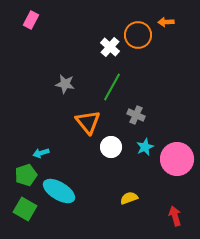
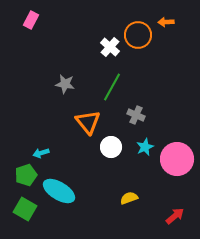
red arrow: rotated 66 degrees clockwise
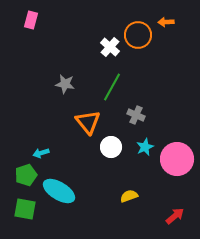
pink rectangle: rotated 12 degrees counterclockwise
yellow semicircle: moved 2 px up
green square: rotated 20 degrees counterclockwise
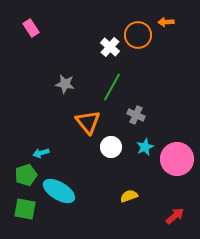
pink rectangle: moved 8 px down; rotated 48 degrees counterclockwise
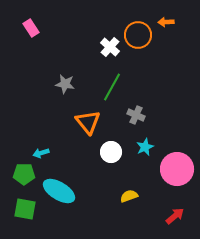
white circle: moved 5 px down
pink circle: moved 10 px down
green pentagon: moved 2 px left, 1 px up; rotated 20 degrees clockwise
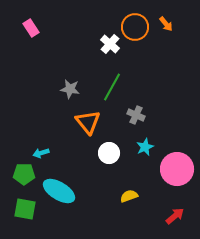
orange arrow: moved 2 px down; rotated 126 degrees counterclockwise
orange circle: moved 3 px left, 8 px up
white cross: moved 3 px up
gray star: moved 5 px right, 5 px down
white circle: moved 2 px left, 1 px down
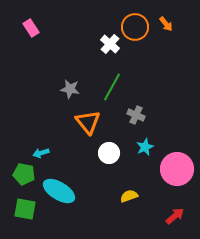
green pentagon: rotated 10 degrees clockwise
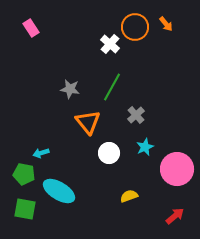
gray cross: rotated 24 degrees clockwise
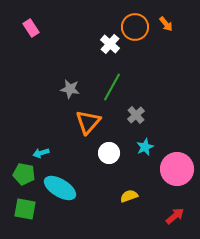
orange triangle: rotated 20 degrees clockwise
cyan ellipse: moved 1 px right, 3 px up
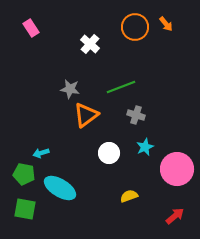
white cross: moved 20 px left
green line: moved 9 px right; rotated 40 degrees clockwise
gray cross: rotated 30 degrees counterclockwise
orange triangle: moved 2 px left, 7 px up; rotated 12 degrees clockwise
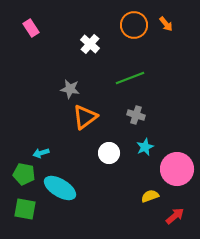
orange circle: moved 1 px left, 2 px up
green line: moved 9 px right, 9 px up
orange triangle: moved 1 px left, 2 px down
yellow semicircle: moved 21 px right
